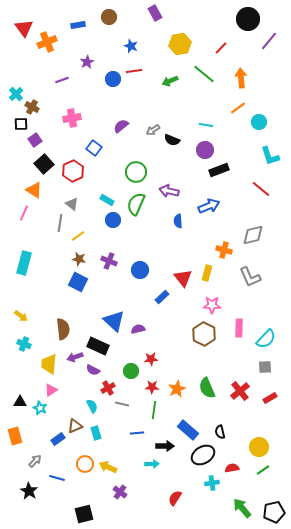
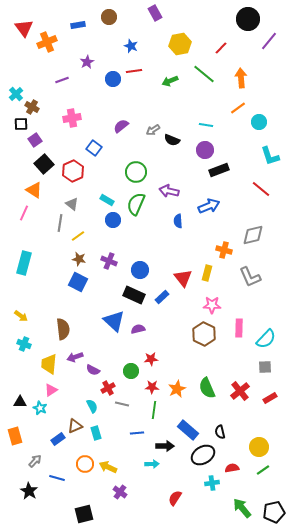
black rectangle at (98, 346): moved 36 px right, 51 px up
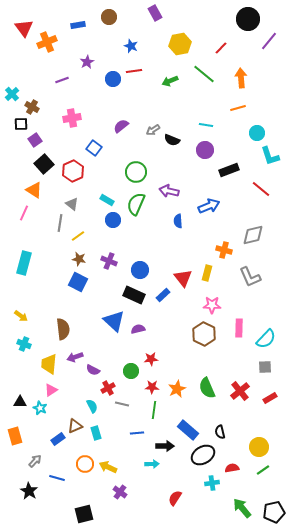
cyan cross at (16, 94): moved 4 px left
orange line at (238, 108): rotated 21 degrees clockwise
cyan circle at (259, 122): moved 2 px left, 11 px down
black rectangle at (219, 170): moved 10 px right
blue rectangle at (162, 297): moved 1 px right, 2 px up
